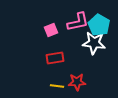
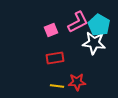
pink L-shape: rotated 15 degrees counterclockwise
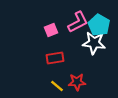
yellow line: rotated 32 degrees clockwise
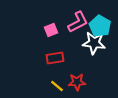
cyan pentagon: moved 1 px right, 1 px down
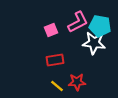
cyan pentagon: rotated 20 degrees counterclockwise
red rectangle: moved 2 px down
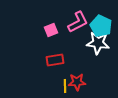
cyan pentagon: moved 1 px right; rotated 15 degrees clockwise
white star: moved 4 px right
yellow line: moved 8 px right; rotated 48 degrees clockwise
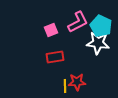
red rectangle: moved 3 px up
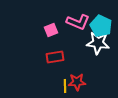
pink L-shape: rotated 50 degrees clockwise
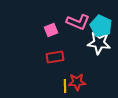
white star: moved 1 px right
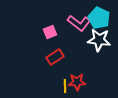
pink L-shape: moved 1 px right, 1 px down; rotated 15 degrees clockwise
cyan pentagon: moved 2 px left, 8 px up
pink square: moved 1 px left, 2 px down
white star: moved 3 px up
red rectangle: rotated 24 degrees counterclockwise
